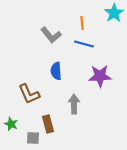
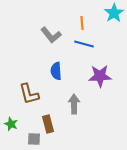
brown L-shape: rotated 10 degrees clockwise
gray square: moved 1 px right, 1 px down
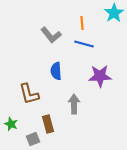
gray square: moved 1 px left; rotated 24 degrees counterclockwise
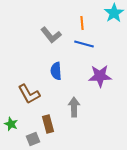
brown L-shape: rotated 15 degrees counterclockwise
gray arrow: moved 3 px down
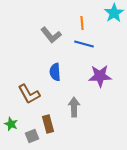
blue semicircle: moved 1 px left, 1 px down
gray square: moved 1 px left, 3 px up
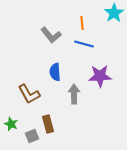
gray arrow: moved 13 px up
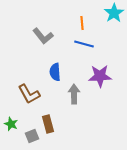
gray L-shape: moved 8 px left, 1 px down
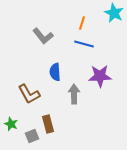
cyan star: rotated 12 degrees counterclockwise
orange line: rotated 24 degrees clockwise
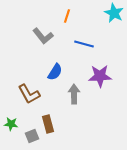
orange line: moved 15 px left, 7 px up
blue semicircle: rotated 144 degrees counterclockwise
green star: rotated 16 degrees counterclockwise
